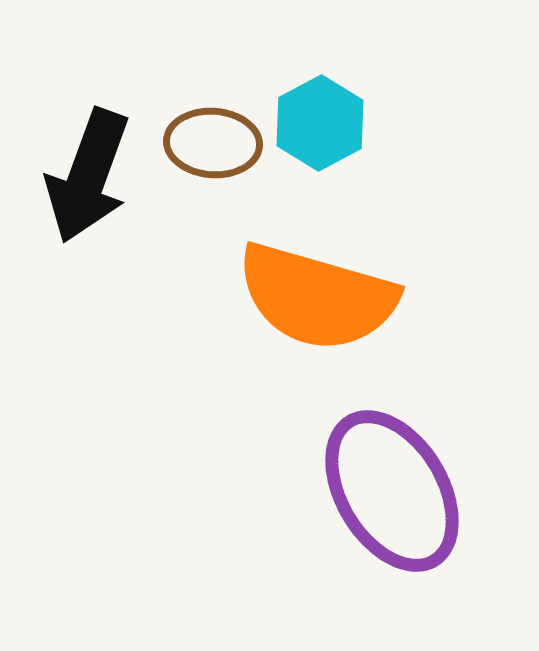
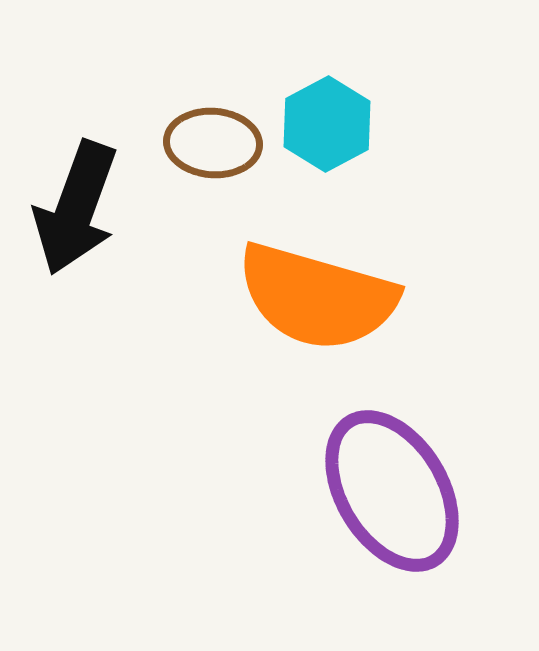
cyan hexagon: moved 7 px right, 1 px down
black arrow: moved 12 px left, 32 px down
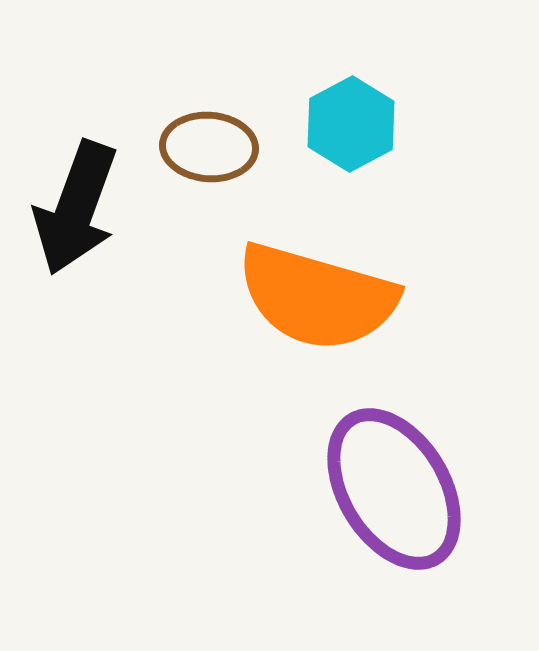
cyan hexagon: moved 24 px right
brown ellipse: moved 4 px left, 4 px down
purple ellipse: moved 2 px right, 2 px up
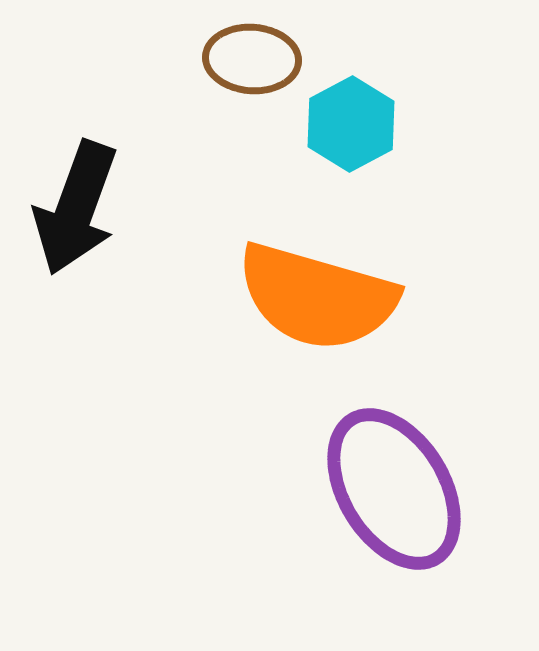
brown ellipse: moved 43 px right, 88 px up
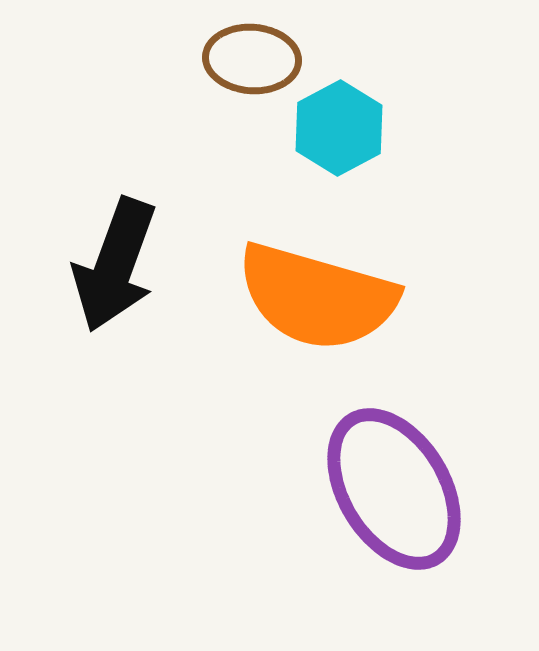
cyan hexagon: moved 12 px left, 4 px down
black arrow: moved 39 px right, 57 px down
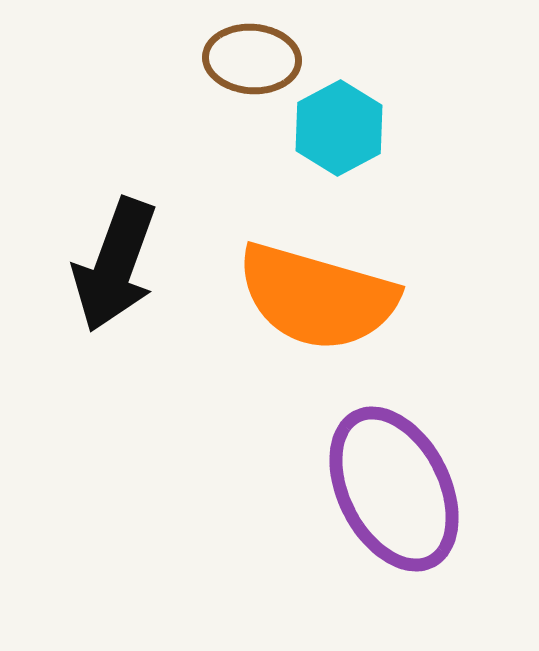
purple ellipse: rotated 4 degrees clockwise
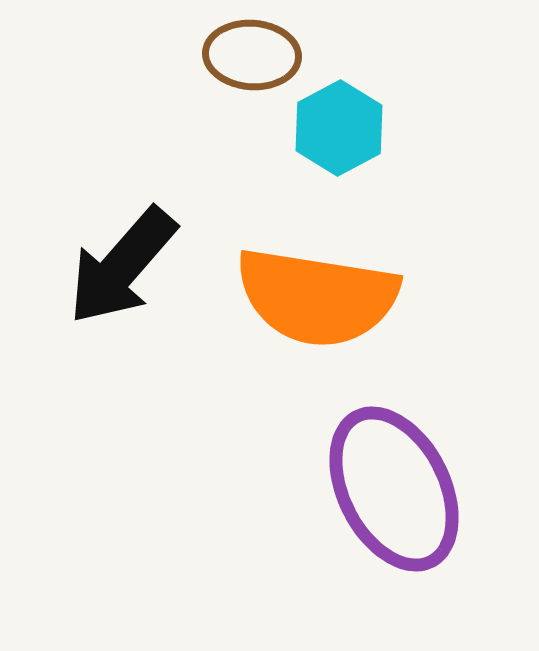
brown ellipse: moved 4 px up
black arrow: moved 7 px right, 1 px down; rotated 21 degrees clockwise
orange semicircle: rotated 7 degrees counterclockwise
